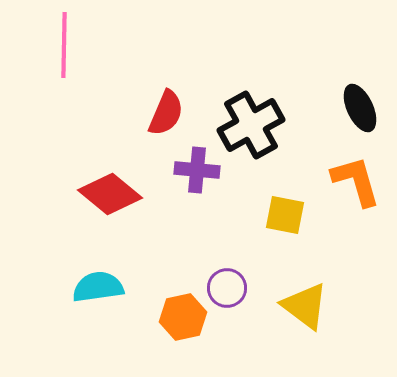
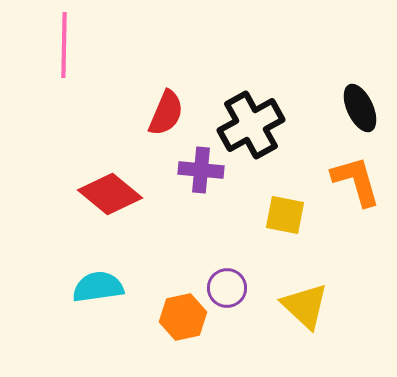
purple cross: moved 4 px right
yellow triangle: rotated 6 degrees clockwise
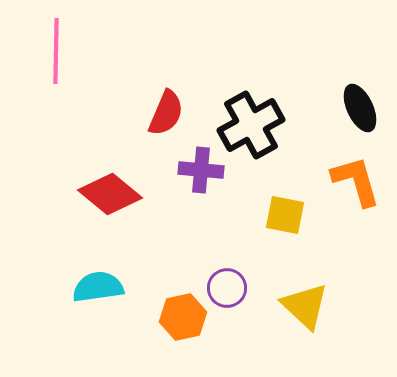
pink line: moved 8 px left, 6 px down
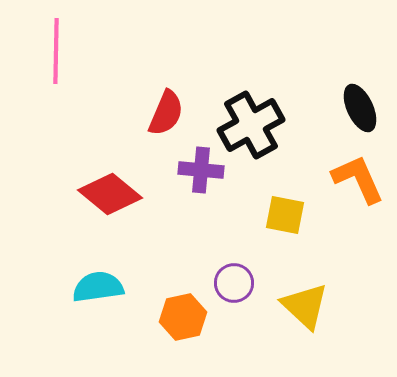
orange L-shape: moved 2 px right, 2 px up; rotated 8 degrees counterclockwise
purple circle: moved 7 px right, 5 px up
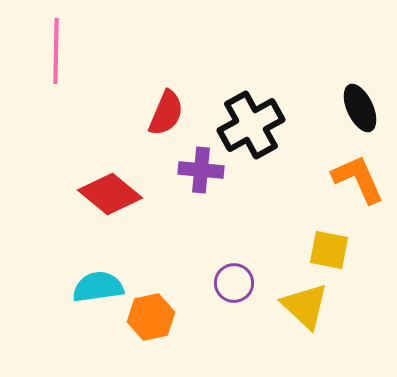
yellow square: moved 44 px right, 35 px down
orange hexagon: moved 32 px left
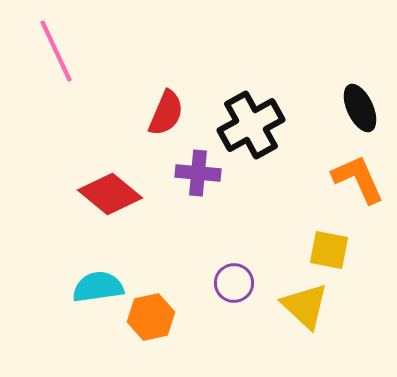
pink line: rotated 26 degrees counterclockwise
purple cross: moved 3 px left, 3 px down
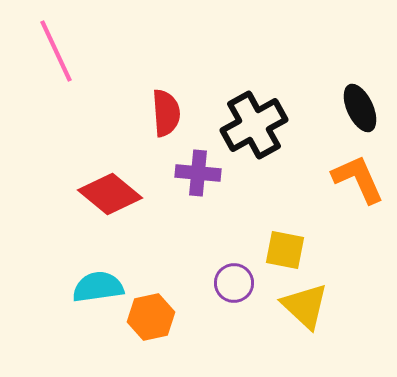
red semicircle: rotated 27 degrees counterclockwise
black cross: moved 3 px right
yellow square: moved 44 px left
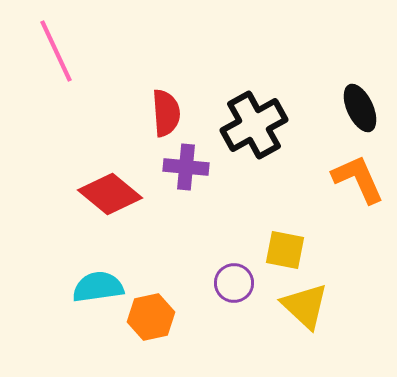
purple cross: moved 12 px left, 6 px up
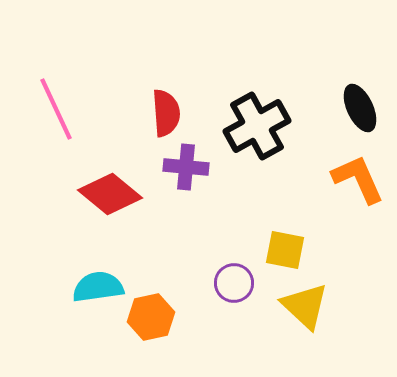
pink line: moved 58 px down
black cross: moved 3 px right, 1 px down
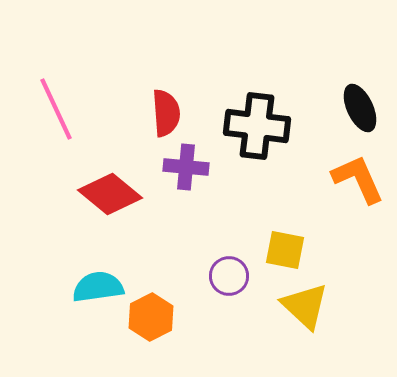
black cross: rotated 36 degrees clockwise
purple circle: moved 5 px left, 7 px up
orange hexagon: rotated 15 degrees counterclockwise
